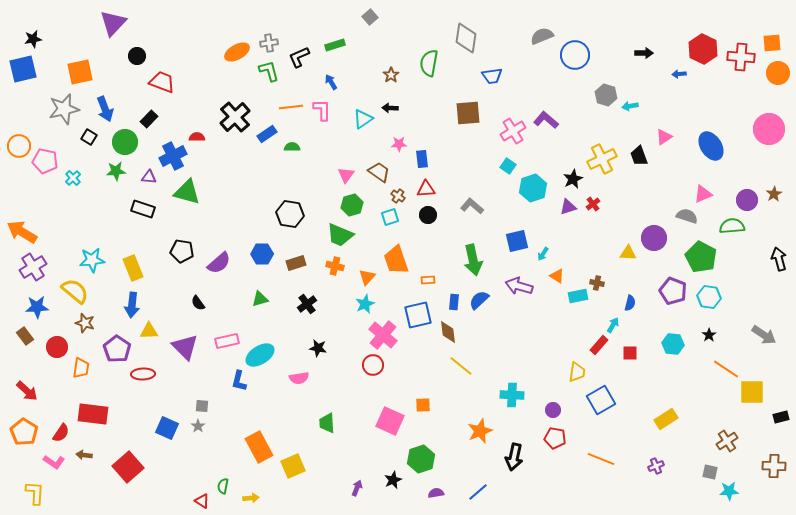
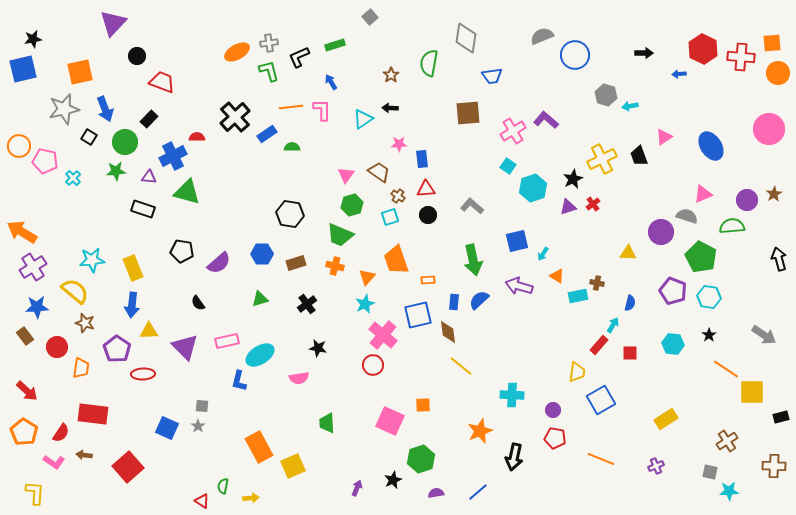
purple circle at (654, 238): moved 7 px right, 6 px up
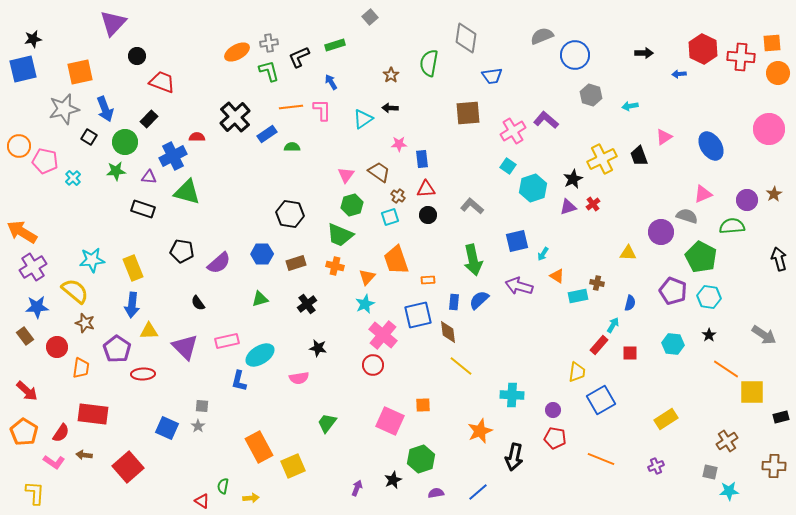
gray hexagon at (606, 95): moved 15 px left
green trapezoid at (327, 423): rotated 40 degrees clockwise
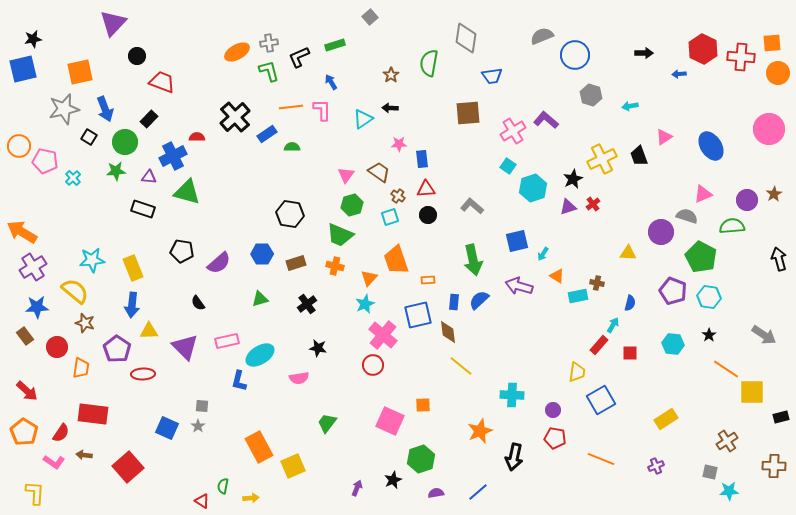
orange triangle at (367, 277): moved 2 px right, 1 px down
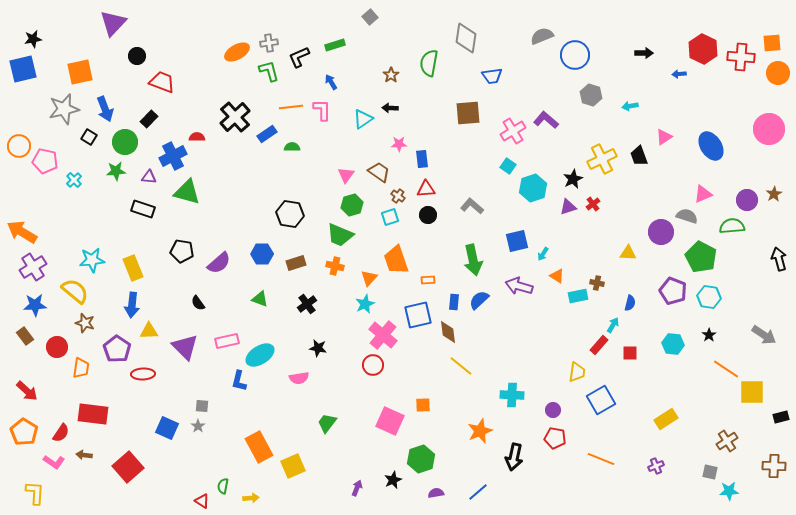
cyan cross at (73, 178): moved 1 px right, 2 px down
green triangle at (260, 299): rotated 36 degrees clockwise
blue star at (37, 307): moved 2 px left, 2 px up
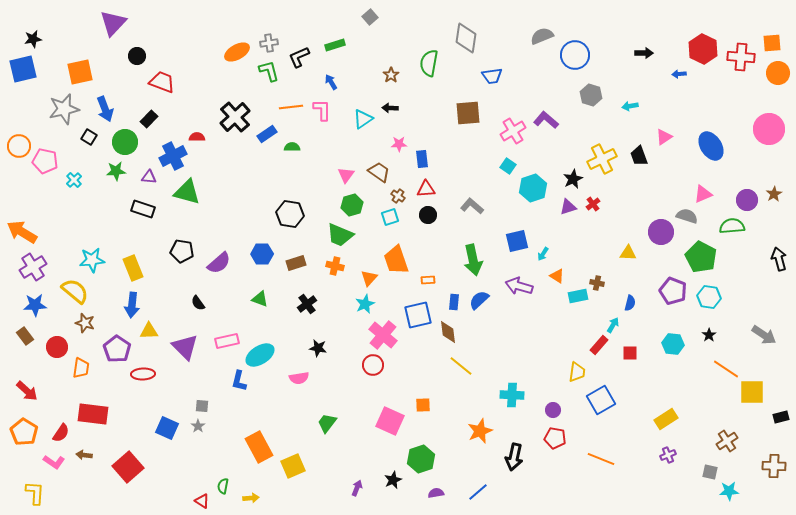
purple cross at (656, 466): moved 12 px right, 11 px up
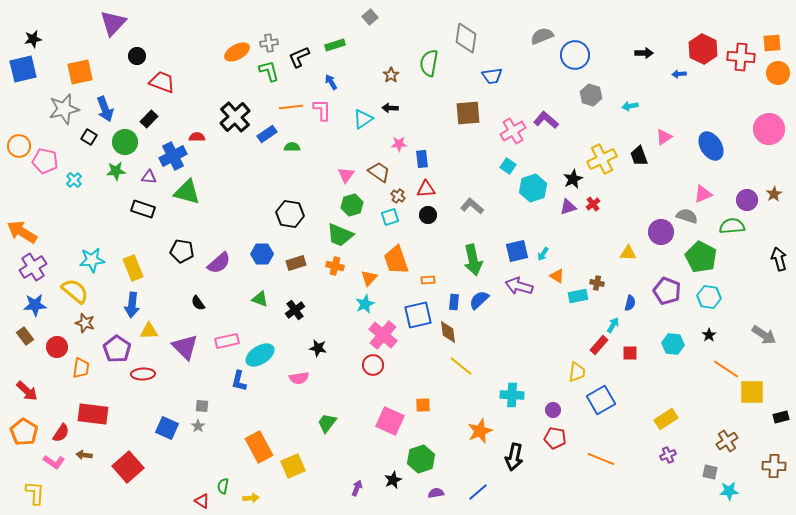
blue square at (517, 241): moved 10 px down
purple pentagon at (673, 291): moved 6 px left
black cross at (307, 304): moved 12 px left, 6 px down
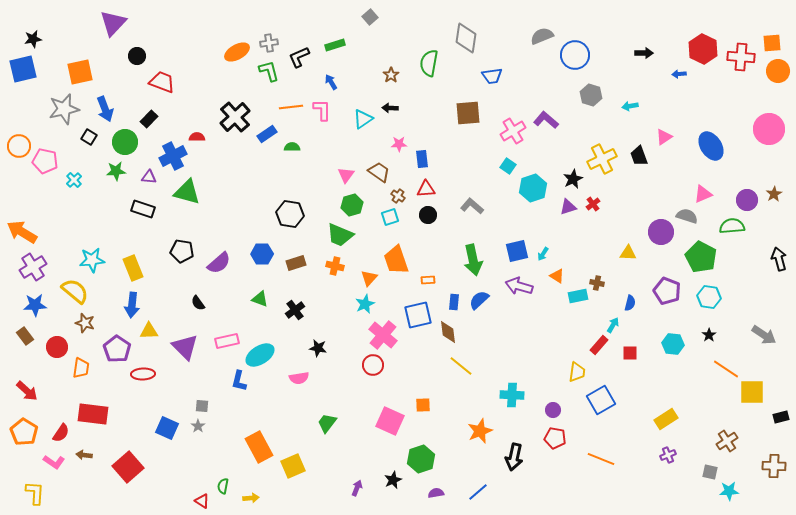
orange circle at (778, 73): moved 2 px up
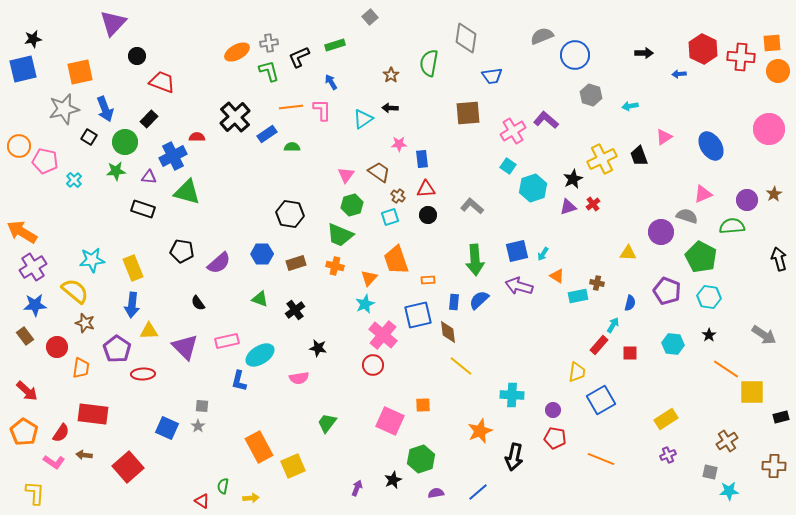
green arrow at (473, 260): moved 2 px right; rotated 8 degrees clockwise
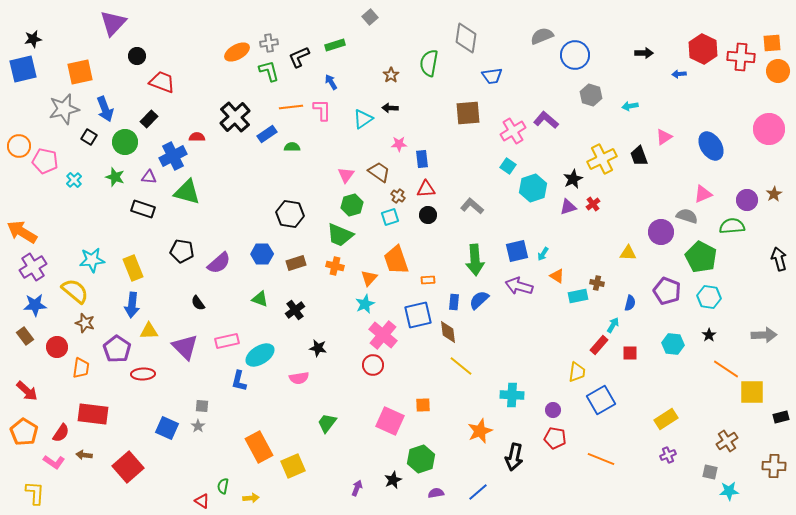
green star at (116, 171): moved 1 px left, 6 px down; rotated 24 degrees clockwise
gray arrow at (764, 335): rotated 35 degrees counterclockwise
